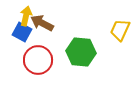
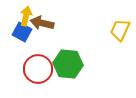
brown arrow: rotated 15 degrees counterclockwise
green hexagon: moved 13 px left, 12 px down
red circle: moved 9 px down
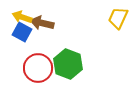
yellow arrow: moved 4 px left, 1 px down; rotated 84 degrees counterclockwise
yellow trapezoid: moved 2 px left, 12 px up
green hexagon: rotated 16 degrees clockwise
red circle: moved 1 px up
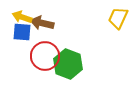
blue square: rotated 24 degrees counterclockwise
red circle: moved 7 px right, 12 px up
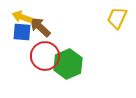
yellow trapezoid: moved 1 px left
brown arrow: moved 2 px left, 4 px down; rotated 30 degrees clockwise
green hexagon: rotated 16 degrees clockwise
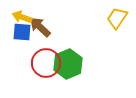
yellow trapezoid: rotated 10 degrees clockwise
red circle: moved 1 px right, 7 px down
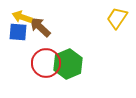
blue square: moved 4 px left
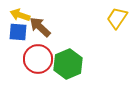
yellow arrow: moved 2 px left, 2 px up
red circle: moved 8 px left, 4 px up
